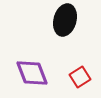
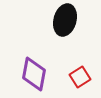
purple diamond: moved 2 px right, 1 px down; rotated 32 degrees clockwise
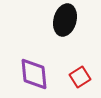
purple diamond: rotated 16 degrees counterclockwise
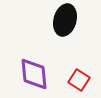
red square: moved 1 px left, 3 px down; rotated 25 degrees counterclockwise
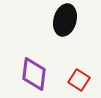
purple diamond: rotated 12 degrees clockwise
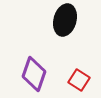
purple diamond: rotated 12 degrees clockwise
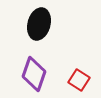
black ellipse: moved 26 px left, 4 px down
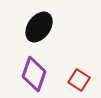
black ellipse: moved 3 px down; rotated 20 degrees clockwise
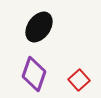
red square: rotated 15 degrees clockwise
